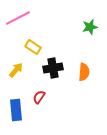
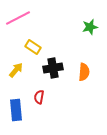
red semicircle: rotated 24 degrees counterclockwise
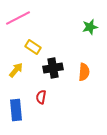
red semicircle: moved 2 px right
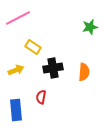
yellow arrow: rotated 28 degrees clockwise
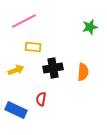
pink line: moved 6 px right, 3 px down
yellow rectangle: rotated 28 degrees counterclockwise
orange semicircle: moved 1 px left
red semicircle: moved 2 px down
blue rectangle: rotated 60 degrees counterclockwise
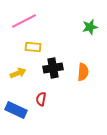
yellow arrow: moved 2 px right, 3 px down
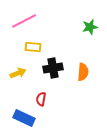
blue rectangle: moved 8 px right, 8 px down
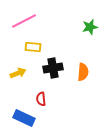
red semicircle: rotated 16 degrees counterclockwise
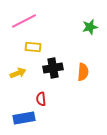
blue rectangle: rotated 35 degrees counterclockwise
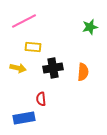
yellow arrow: moved 5 px up; rotated 35 degrees clockwise
